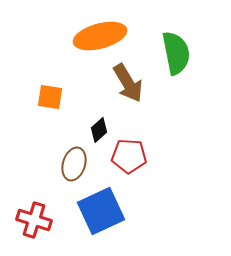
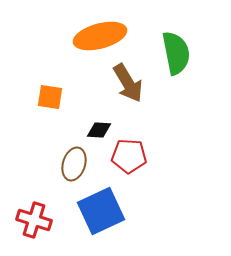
black diamond: rotated 45 degrees clockwise
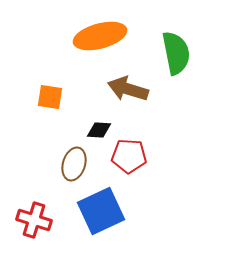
brown arrow: moved 6 px down; rotated 138 degrees clockwise
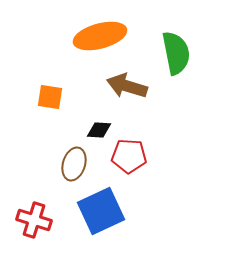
brown arrow: moved 1 px left, 3 px up
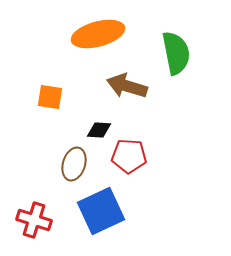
orange ellipse: moved 2 px left, 2 px up
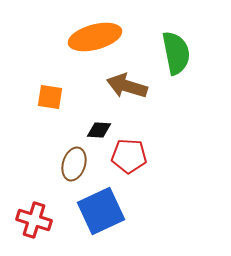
orange ellipse: moved 3 px left, 3 px down
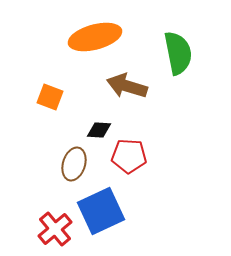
green semicircle: moved 2 px right
orange square: rotated 12 degrees clockwise
red cross: moved 21 px right, 9 px down; rotated 32 degrees clockwise
